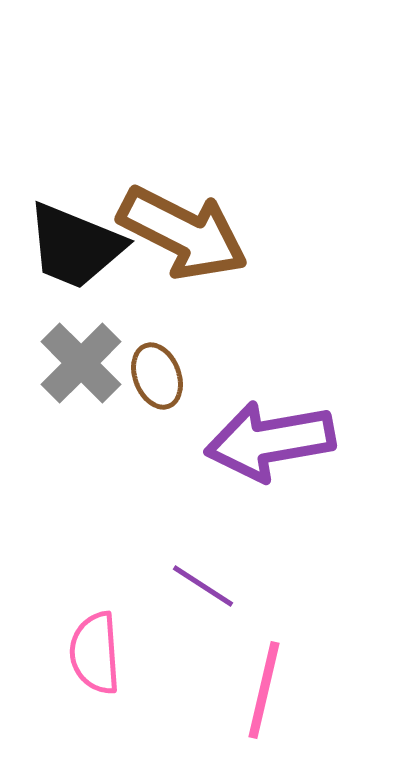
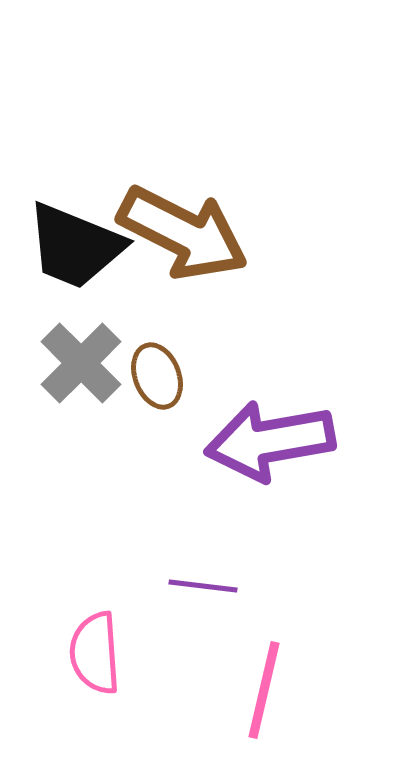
purple line: rotated 26 degrees counterclockwise
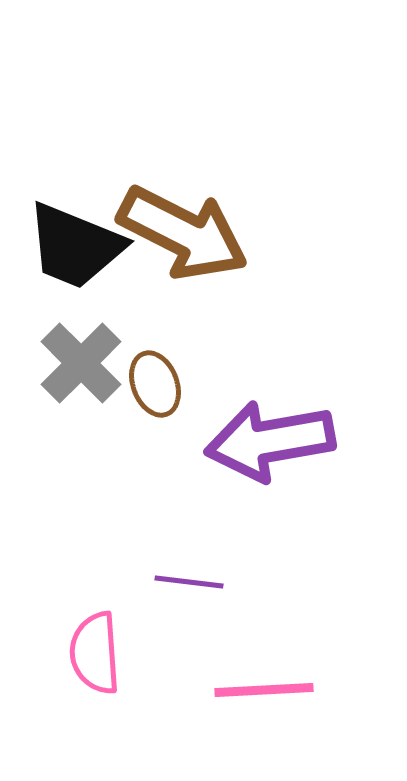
brown ellipse: moved 2 px left, 8 px down
purple line: moved 14 px left, 4 px up
pink line: rotated 74 degrees clockwise
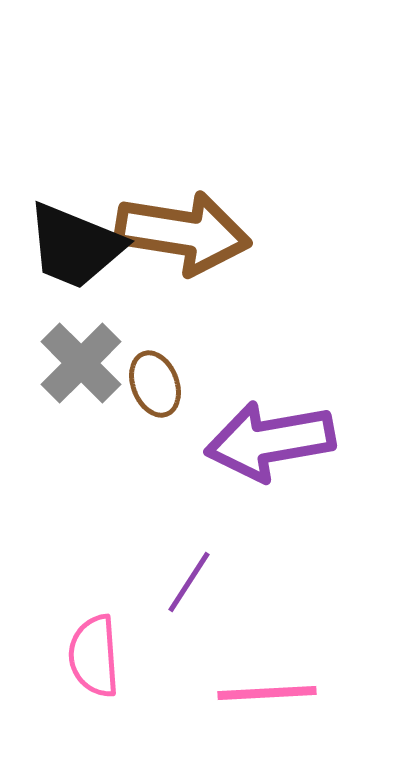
brown arrow: rotated 18 degrees counterclockwise
purple line: rotated 64 degrees counterclockwise
pink semicircle: moved 1 px left, 3 px down
pink line: moved 3 px right, 3 px down
